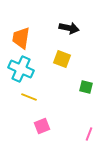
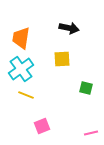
yellow square: rotated 24 degrees counterclockwise
cyan cross: rotated 30 degrees clockwise
green square: moved 1 px down
yellow line: moved 3 px left, 2 px up
pink line: moved 2 px right, 1 px up; rotated 56 degrees clockwise
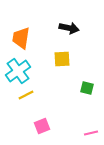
cyan cross: moved 3 px left, 2 px down
green square: moved 1 px right
yellow line: rotated 49 degrees counterclockwise
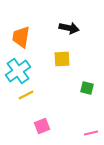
orange trapezoid: moved 1 px up
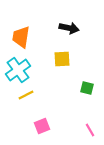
cyan cross: moved 1 px up
pink line: moved 1 px left, 3 px up; rotated 72 degrees clockwise
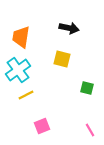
yellow square: rotated 18 degrees clockwise
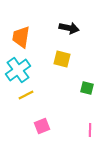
pink line: rotated 32 degrees clockwise
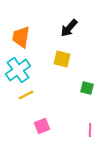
black arrow: rotated 120 degrees clockwise
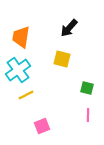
pink line: moved 2 px left, 15 px up
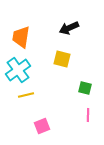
black arrow: rotated 24 degrees clockwise
green square: moved 2 px left
yellow line: rotated 14 degrees clockwise
